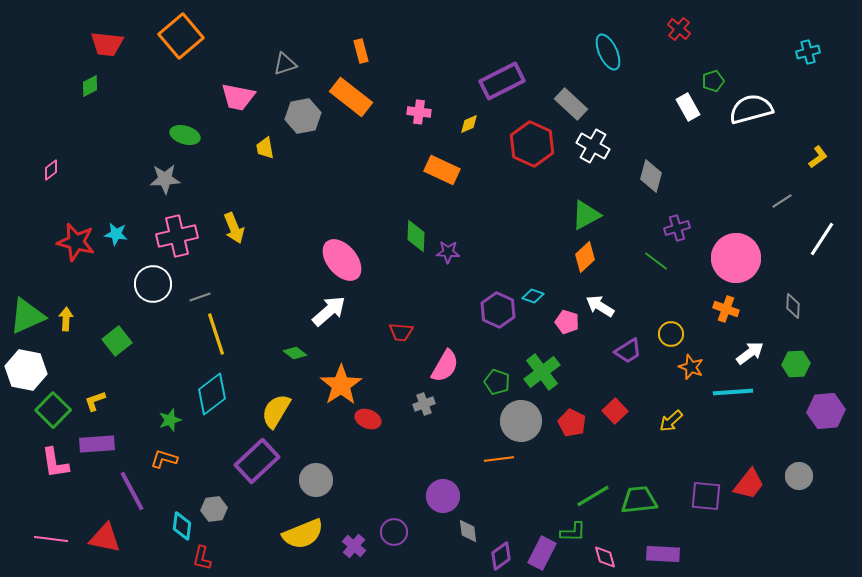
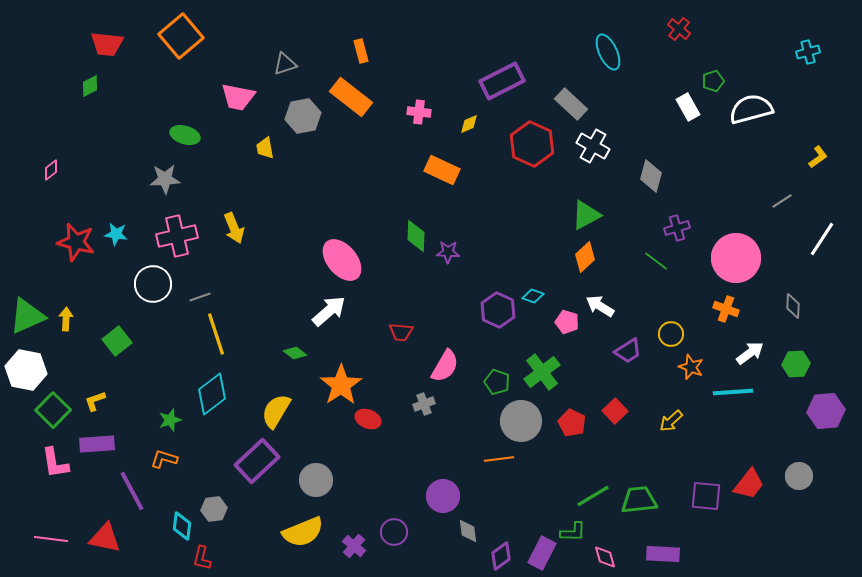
yellow semicircle at (303, 534): moved 2 px up
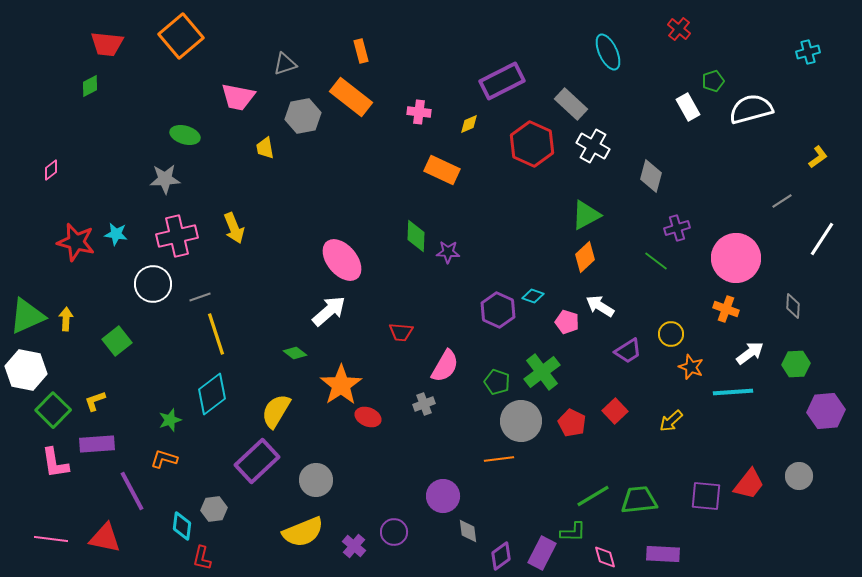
red ellipse at (368, 419): moved 2 px up
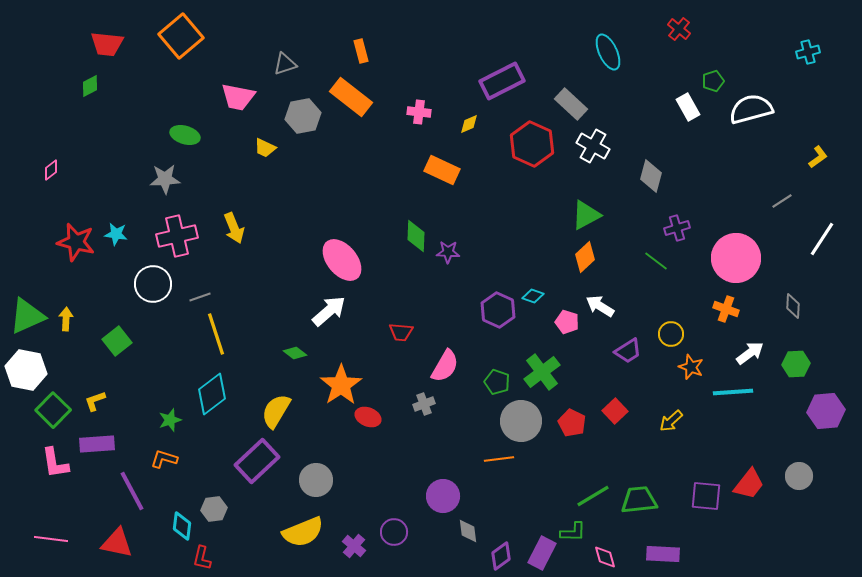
yellow trapezoid at (265, 148): rotated 55 degrees counterclockwise
red triangle at (105, 538): moved 12 px right, 5 px down
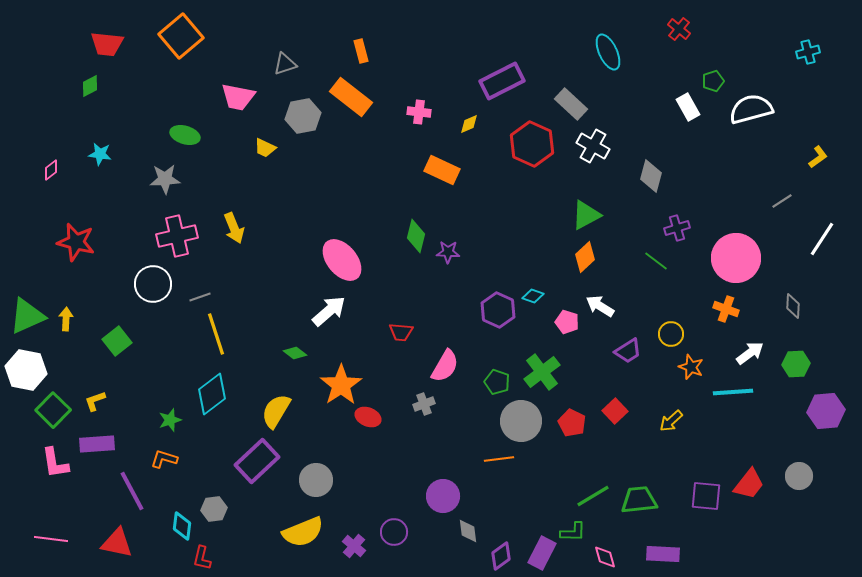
cyan star at (116, 234): moved 16 px left, 80 px up
green diamond at (416, 236): rotated 12 degrees clockwise
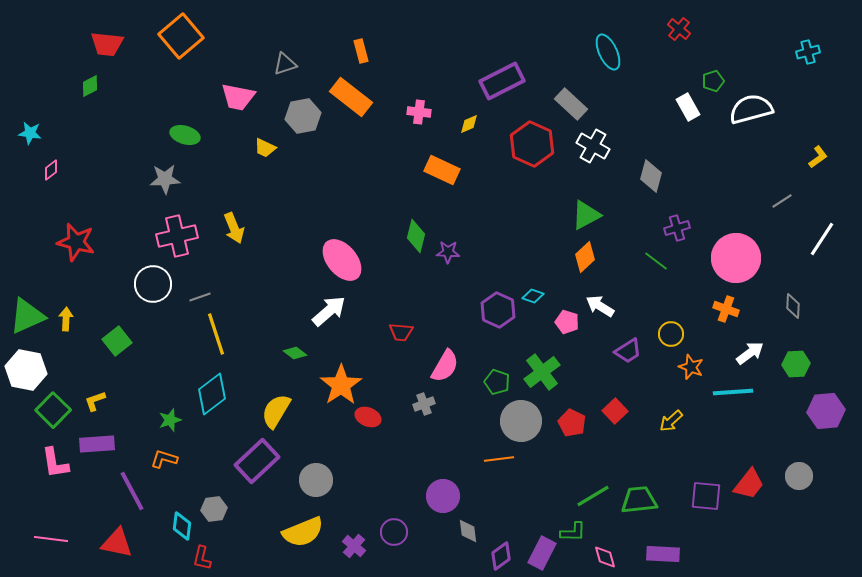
cyan star at (100, 154): moved 70 px left, 21 px up
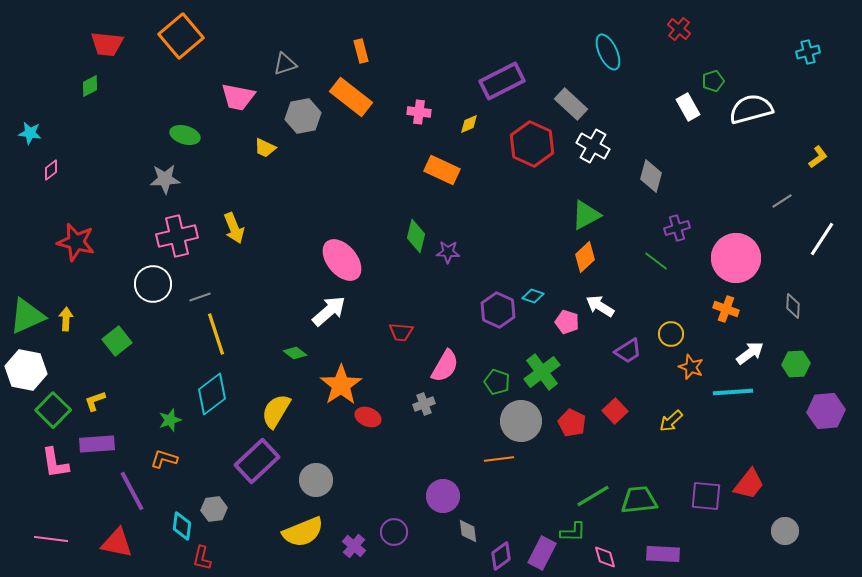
gray circle at (799, 476): moved 14 px left, 55 px down
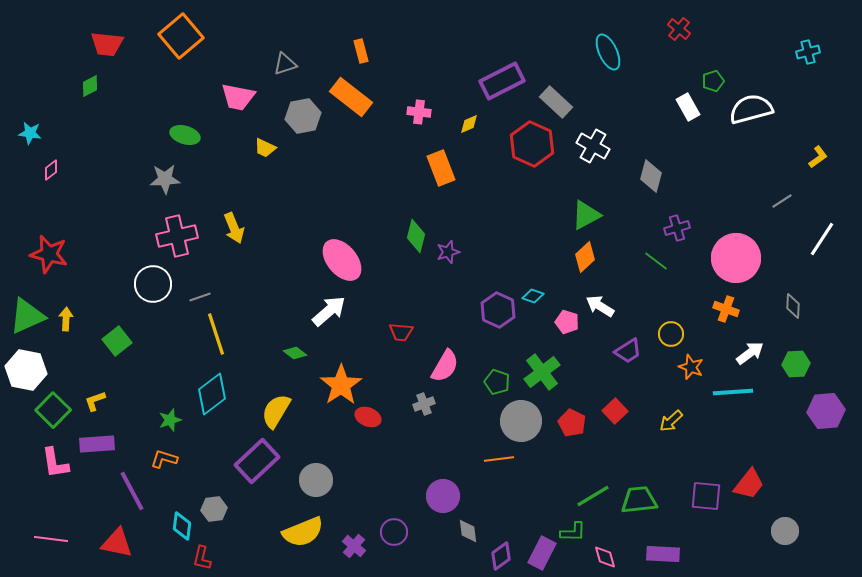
gray rectangle at (571, 104): moved 15 px left, 2 px up
orange rectangle at (442, 170): moved 1 px left, 2 px up; rotated 44 degrees clockwise
red star at (76, 242): moved 27 px left, 12 px down
purple star at (448, 252): rotated 20 degrees counterclockwise
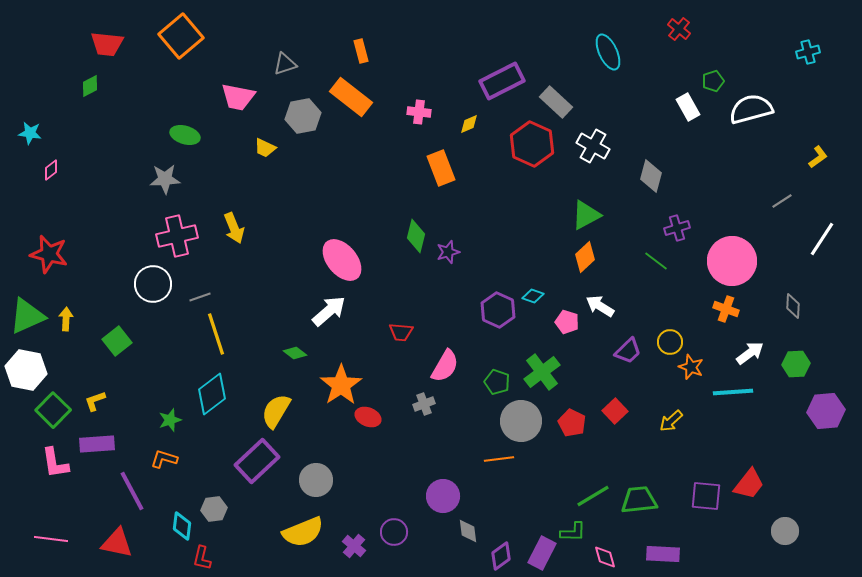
pink circle at (736, 258): moved 4 px left, 3 px down
yellow circle at (671, 334): moved 1 px left, 8 px down
purple trapezoid at (628, 351): rotated 12 degrees counterclockwise
